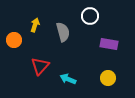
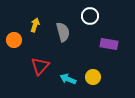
yellow circle: moved 15 px left, 1 px up
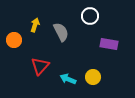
gray semicircle: moved 2 px left; rotated 12 degrees counterclockwise
